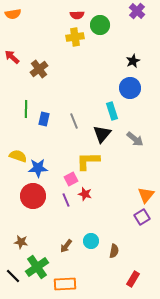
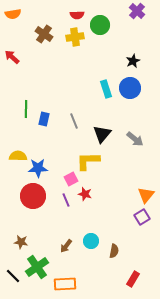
brown cross: moved 5 px right, 35 px up; rotated 18 degrees counterclockwise
cyan rectangle: moved 6 px left, 22 px up
yellow semicircle: rotated 18 degrees counterclockwise
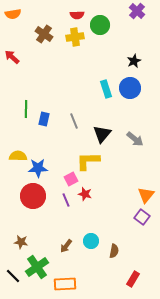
black star: moved 1 px right
purple square: rotated 21 degrees counterclockwise
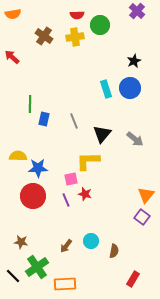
brown cross: moved 2 px down
green line: moved 4 px right, 5 px up
pink square: rotated 16 degrees clockwise
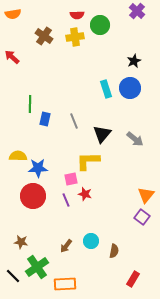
blue rectangle: moved 1 px right
